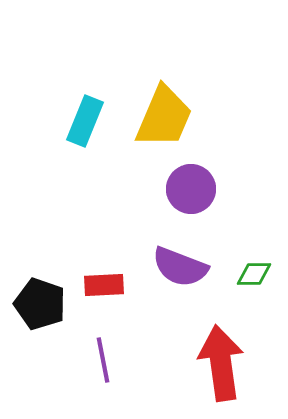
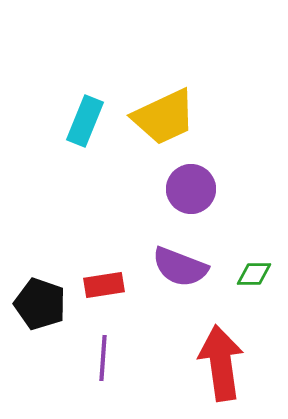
yellow trapezoid: rotated 42 degrees clockwise
red rectangle: rotated 6 degrees counterclockwise
purple line: moved 2 px up; rotated 15 degrees clockwise
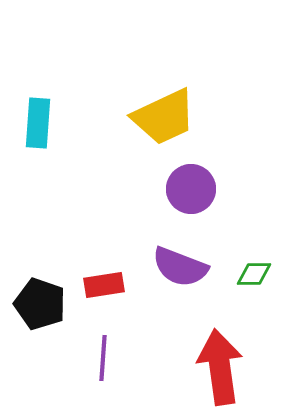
cyan rectangle: moved 47 px left, 2 px down; rotated 18 degrees counterclockwise
red arrow: moved 1 px left, 4 px down
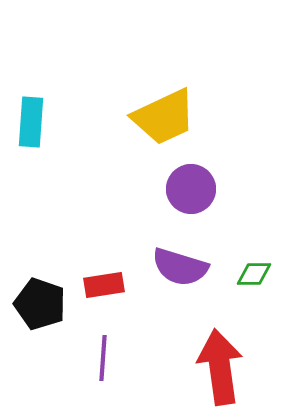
cyan rectangle: moved 7 px left, 1 px up
purple semicircle: rotated 4 degrees counterclockwise
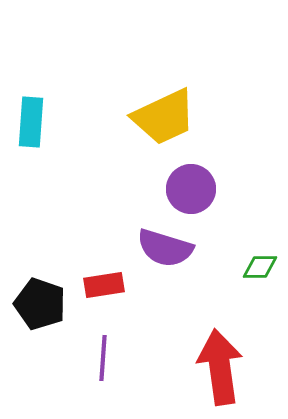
purple semicircle: moved 15 px left, 19 px up
green diamond: moved 6 px right, 7 px up
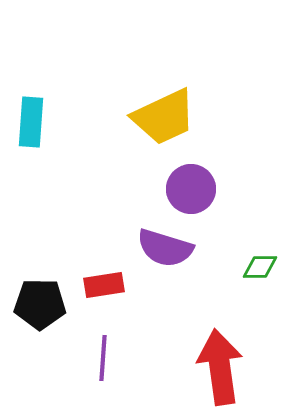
black pentagon: rotated 18 degrees counterclockwise
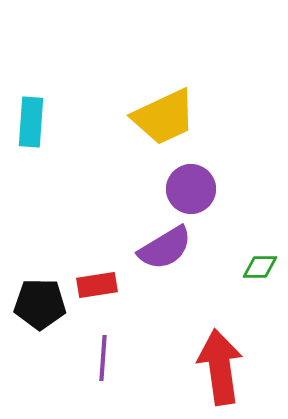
purple semicircle: rotated 48 degrees counterclockwise
red rectangle: moved 7 px left
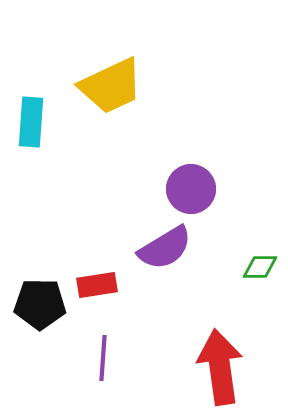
yellow trapezoid: moved 53 px left, 31 px up
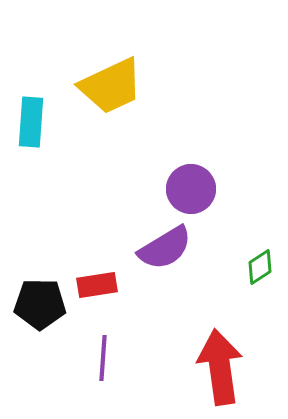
green diamond: rotated 33 degrees counterclockwise
